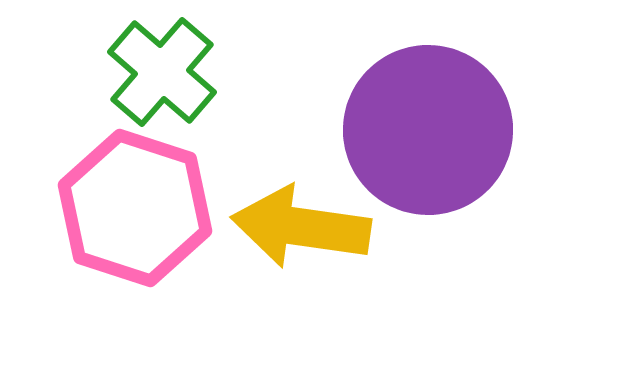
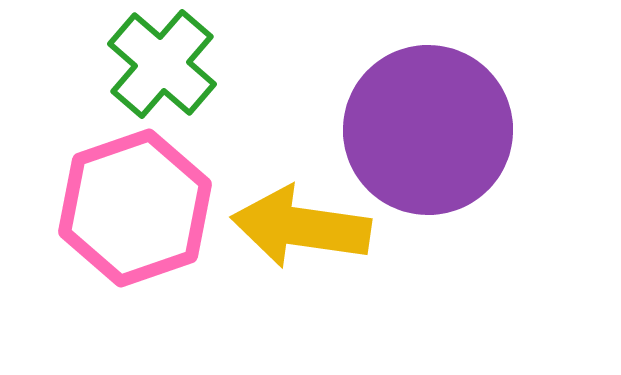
green cross: moved 8 px up
pink hexagon: rotated 23 degrees clockwise
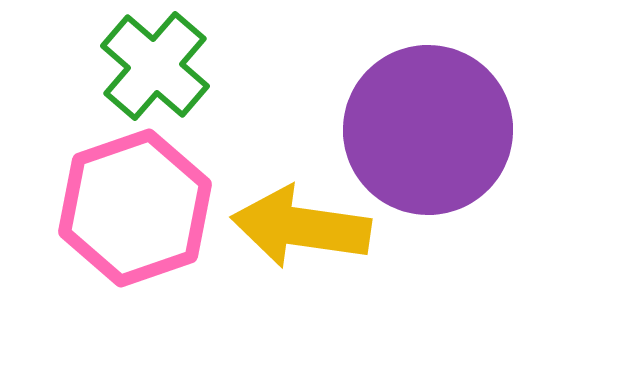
green cross: moved 7 px left, 2 px down
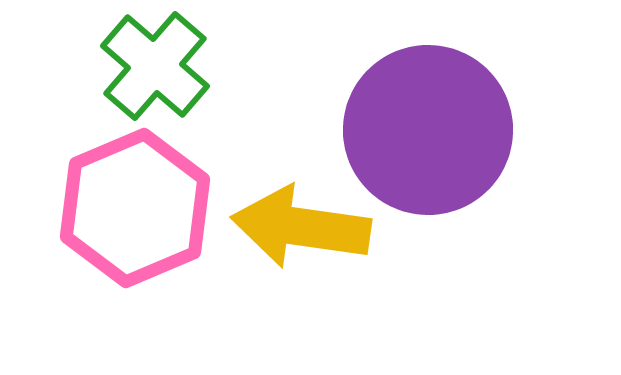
pink hexagon: rotated 4 degrees counterclockwise
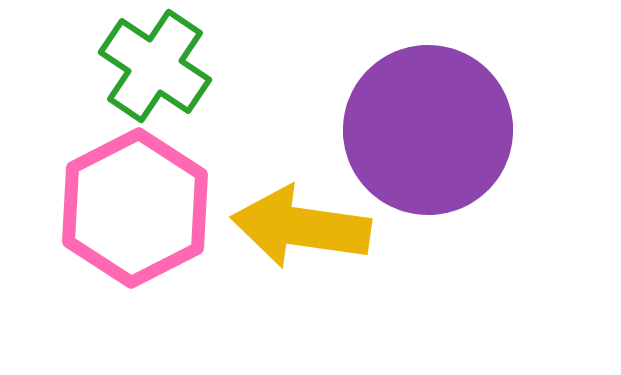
green cross: rotated 7 degrees counterclockwise
pink hexagon: rotated 4 degrees counterclockwise
